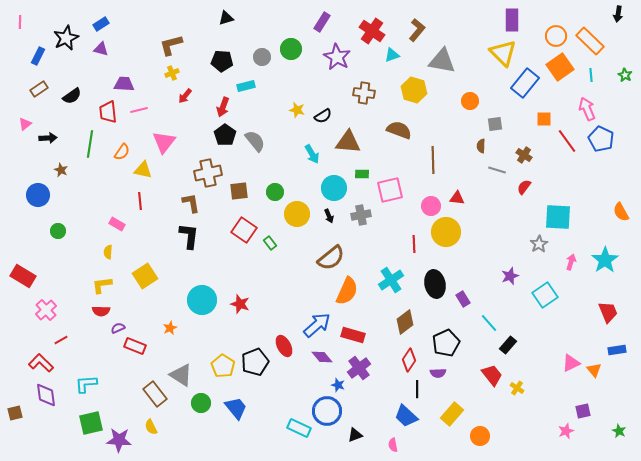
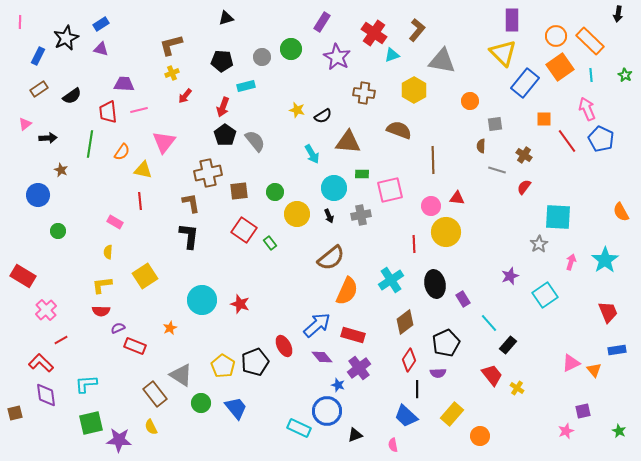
red cross at (372, 31): moved 2 px right, 2 px down
yellow hexagon at (414, 90): rotated 15 degrees clockwise
pink rectangle at (117, 224): moved 2 px left, 2 px up
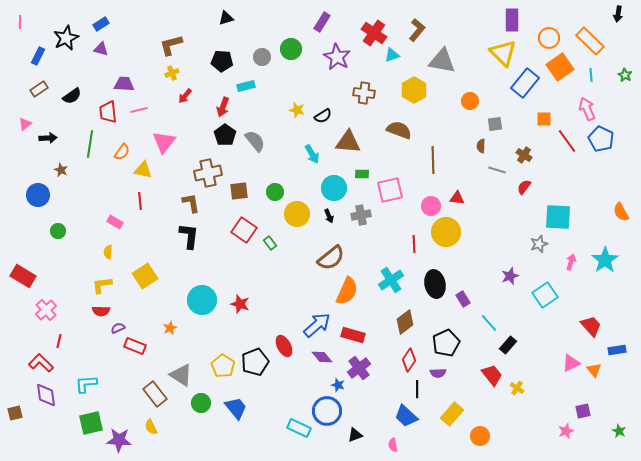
orange circle at (556, 36): moved 7 px left, 2 px down
gray star at (539, 244): rotated 12 degrees clockwise
red trapezoid at (608, 312): moved 17 px left, 14 px down; rotated 20 degrees counterclockwise
red line at (61, 340): moved 2 px left, 1 px down; rotated 48 degrees counterclockwise
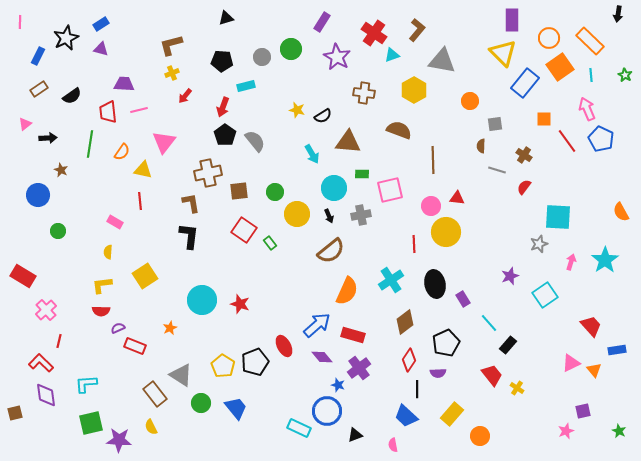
brown semicircle at (331, 258): moved 7 px up
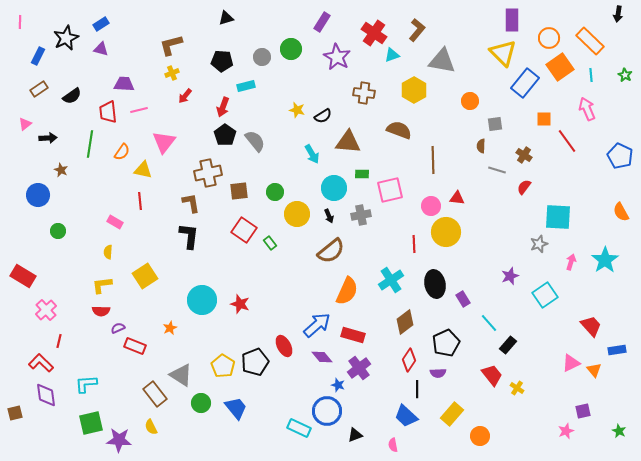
blue pentagon at (601, 139): moved 19 px right, 17 px down
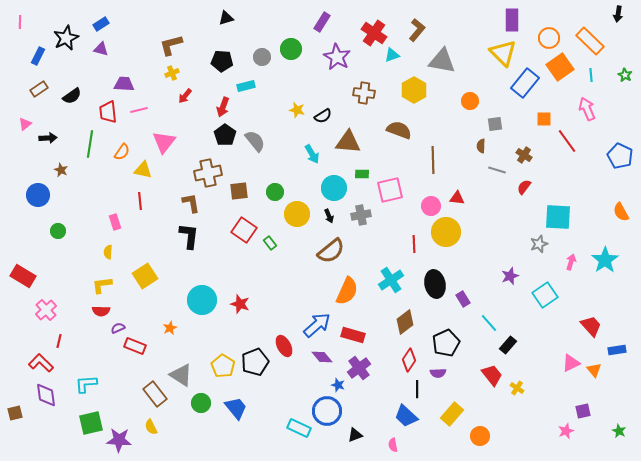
pink rectangle at (115, 222): rotated 42 degrees clockwise
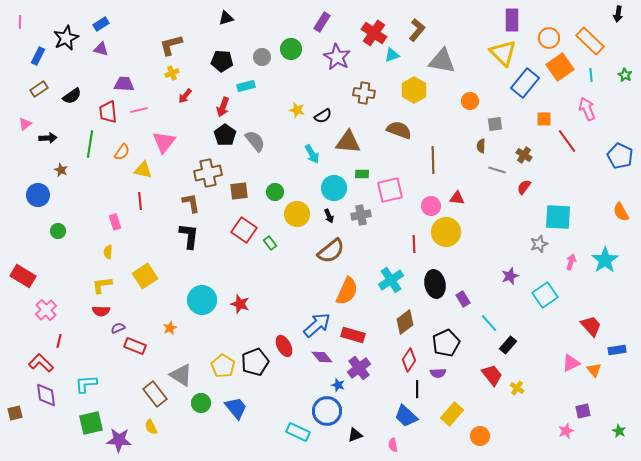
cyan rectangle at (299, 428): moved 1 px left, 4 px down
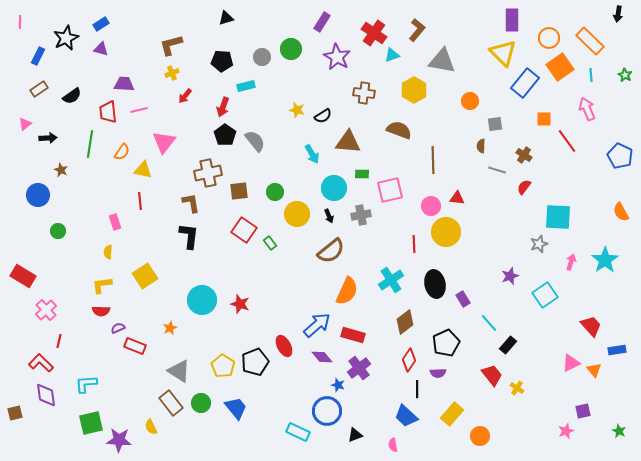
gray triangle at (181, 375): moved 2 px left, 4 px up
brown rectangle at (155, 394): moved 16 px right, 9 px down
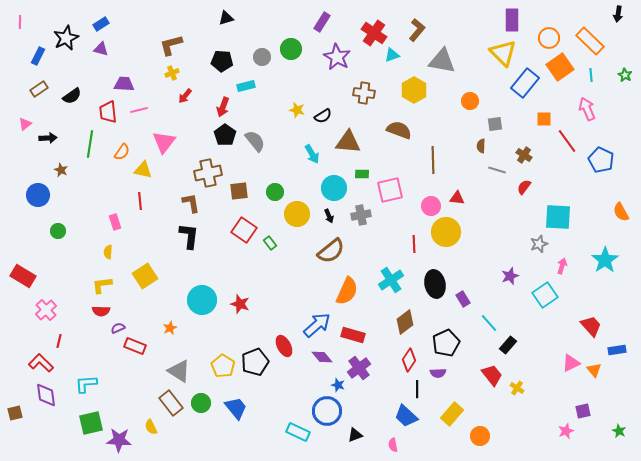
blue pentagon at (620, 156): moved 19 px left, 4 px down
pink arrow at (571, 262): moved 9 px left, 4 px down
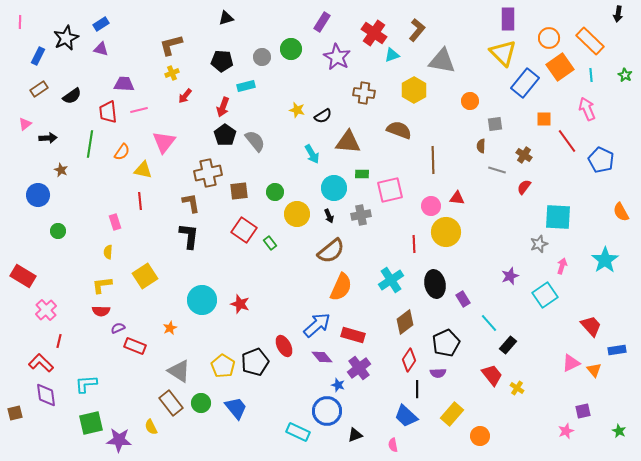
purple rectangle at (512, 20): moved 4 px left, 1 px up
orange semicircle at (347, 291): moved 6 px left, 4 px up
